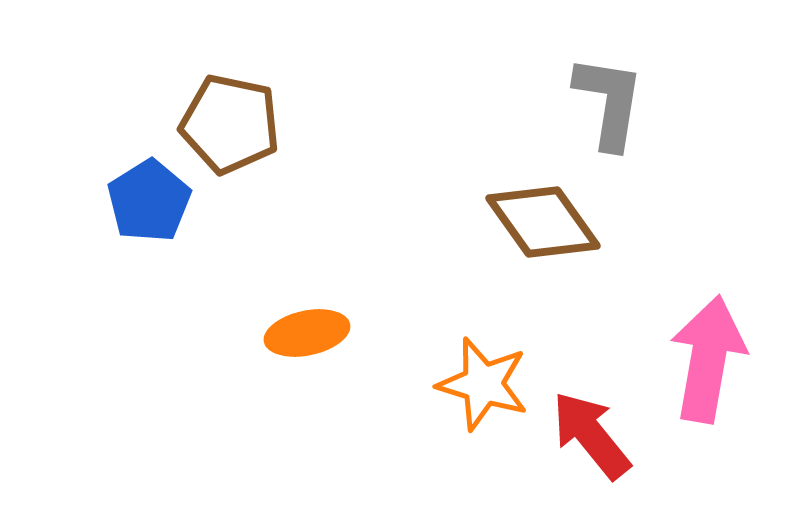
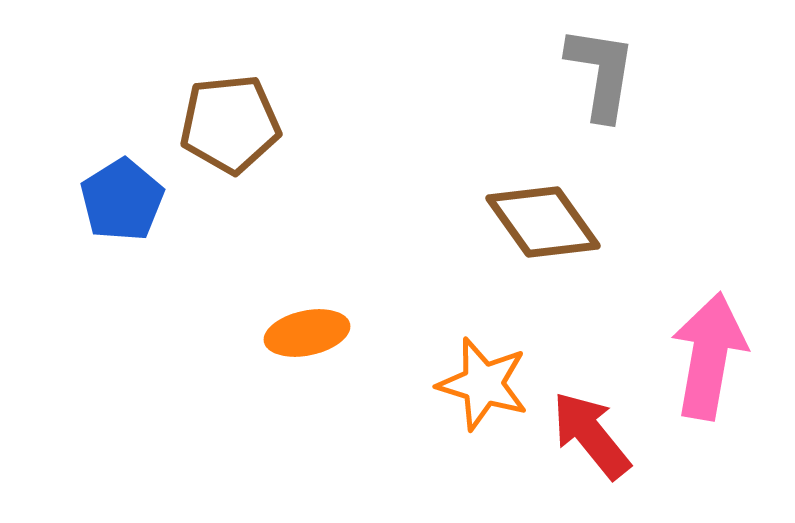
gray L-shape: moved 8 px left, 29 px up
brown pentagon: rotated 18 degrees counterclockwise
blue pentagon: moved 27 px left, 1 px up
pink arrow: moved 1 px right, 3 px up
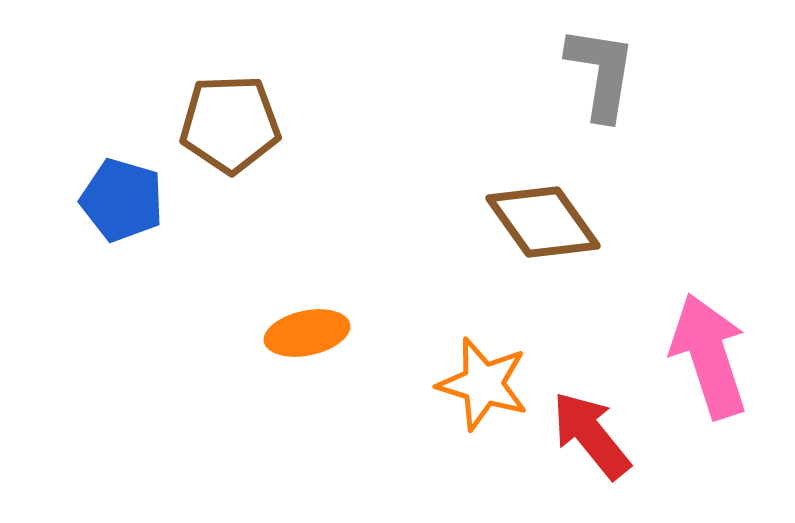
brown pentagon: rotated 4 degrees clockwise
blue pentagon: rotated 24 degrees counterclockwise
pink arrow: rotated 28 degrees counterclockwise
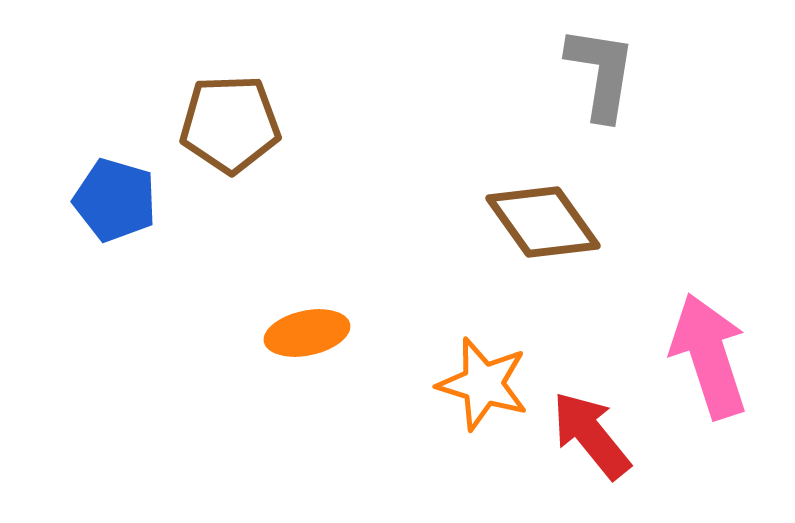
blue pentagon: moved 7 px left
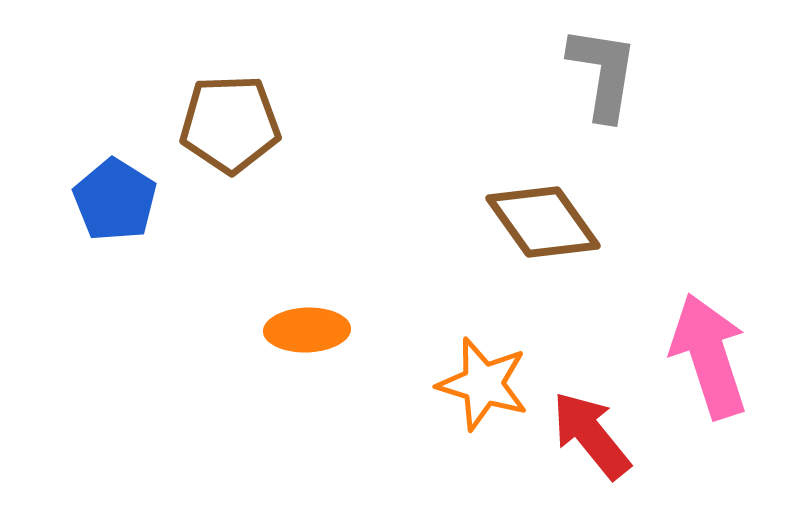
gray L-shape: moved 2 px right
blue pentagon: rotated 16 degrees clockwise
orange ellipse: moved 3 px up; rotated 10 degrees clockwise
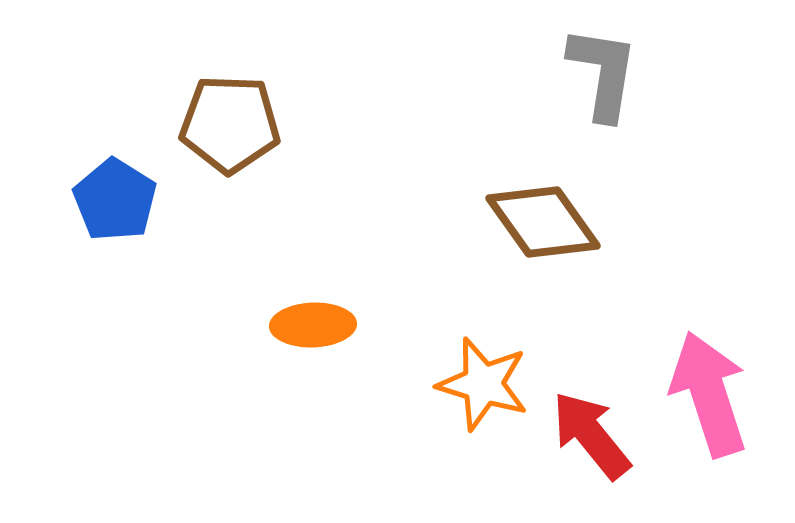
brown pentagon: rotated 4 degrees clockwise
orange ellipse: moved 6 px right, 5 px up
pink arrow: moved 38 px down
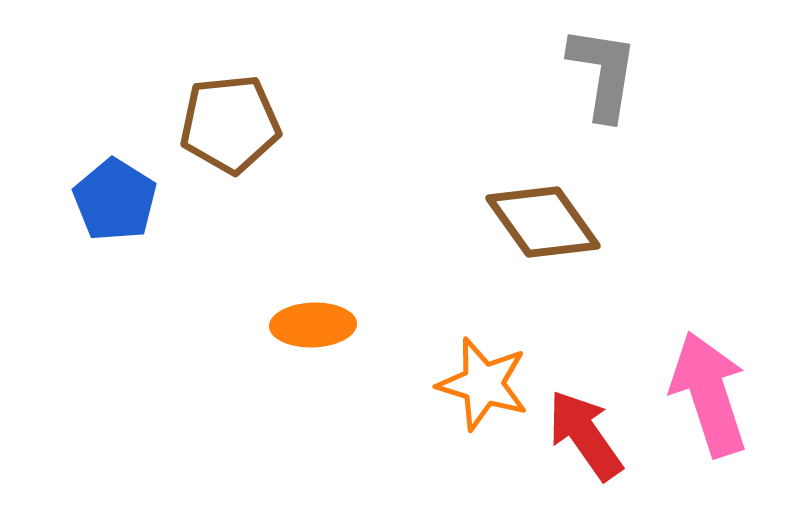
brown pentagon: rotated 8 degrees counterclockwise
red arrow: moved 6 px left; rotated 4 degrees clockwise
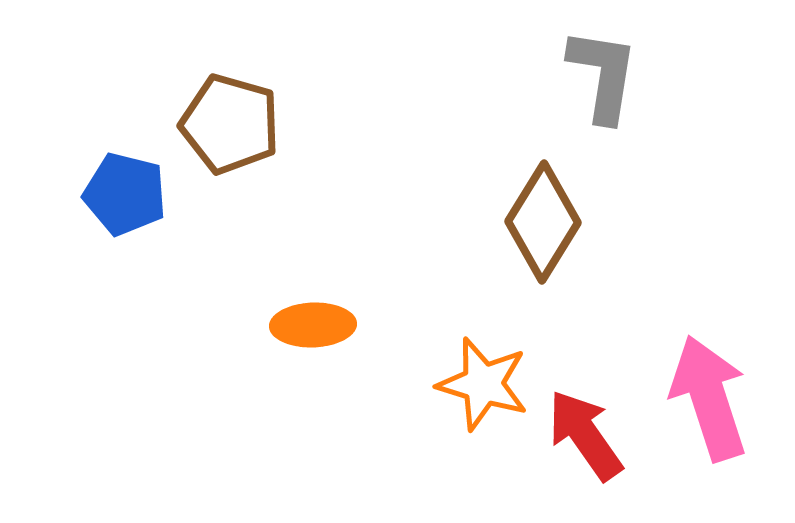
gray L-shape: moved 2 px down
brown pentagon: rotated 22 degrees clockwise
blue pentagon: moved 10 px right, 6 px up; rotated 18 degrees counterclockwise
brown diamond: rotated 67 degrees clockwise
pink arrow: moved 4 px down
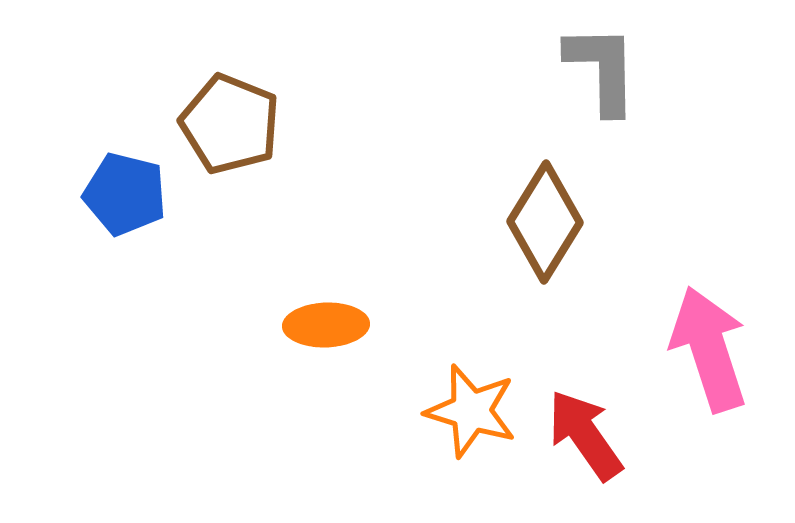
gray L-shape: moved 1 px left, 6 px up; rotated 10 degrees counterclockwise
brown pentagon: rotated 6 degrees clockwise
brown diamond: moved 2 px right
orange ellipse: moved 13 px right
orange star: moved 12 px left, 27 px down
pink arrow: moved 49 px up
